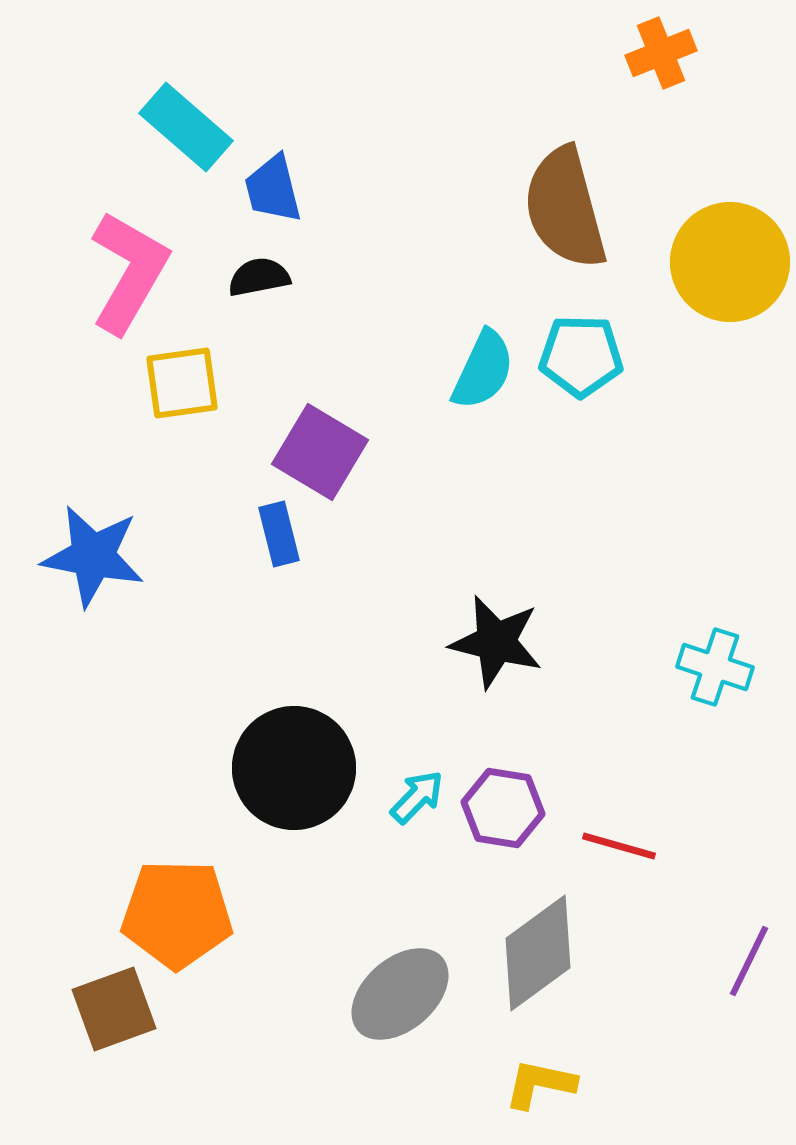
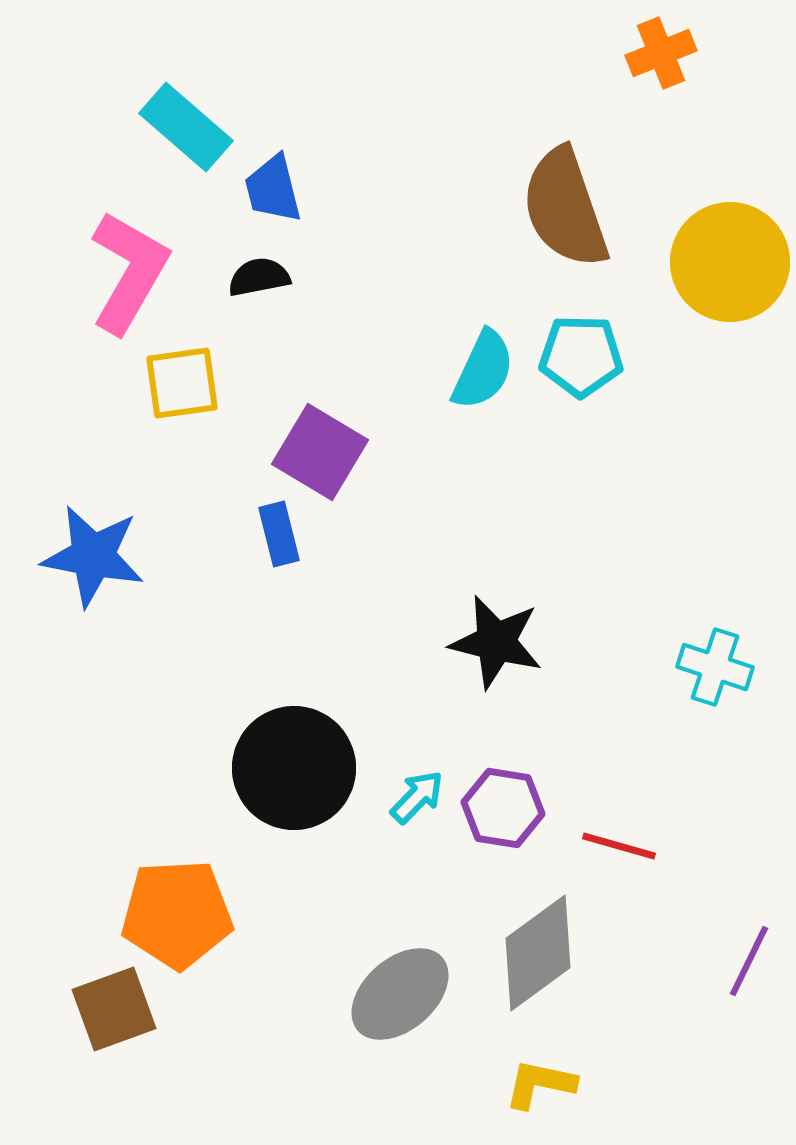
brown semicircle: rotated 4 degrees counterclockwise
orange pentagon: rotated 4 degrees counterclockwise
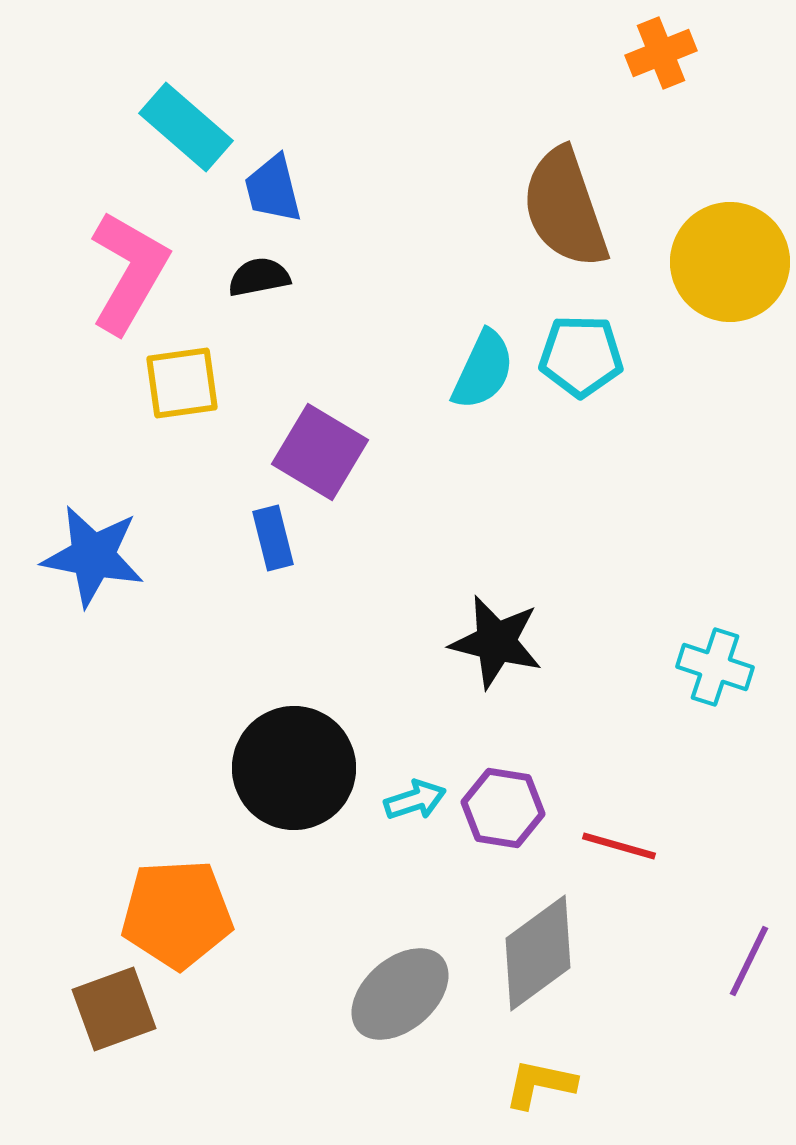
blue rectangle: moved 6 px left, 4 px down
cyan arrow: moved 2 px left, 3 px down; rotated 28 degrees clockwise
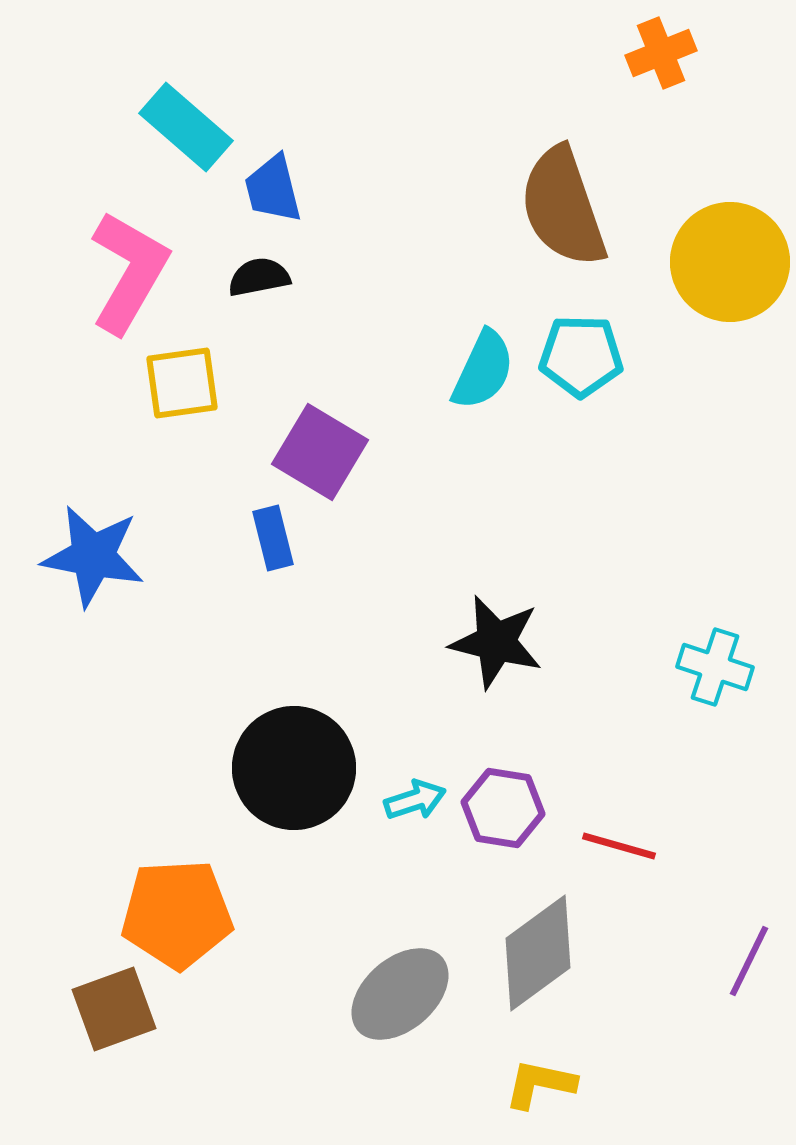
brown semicircle: moved 2 px left, 1 px up
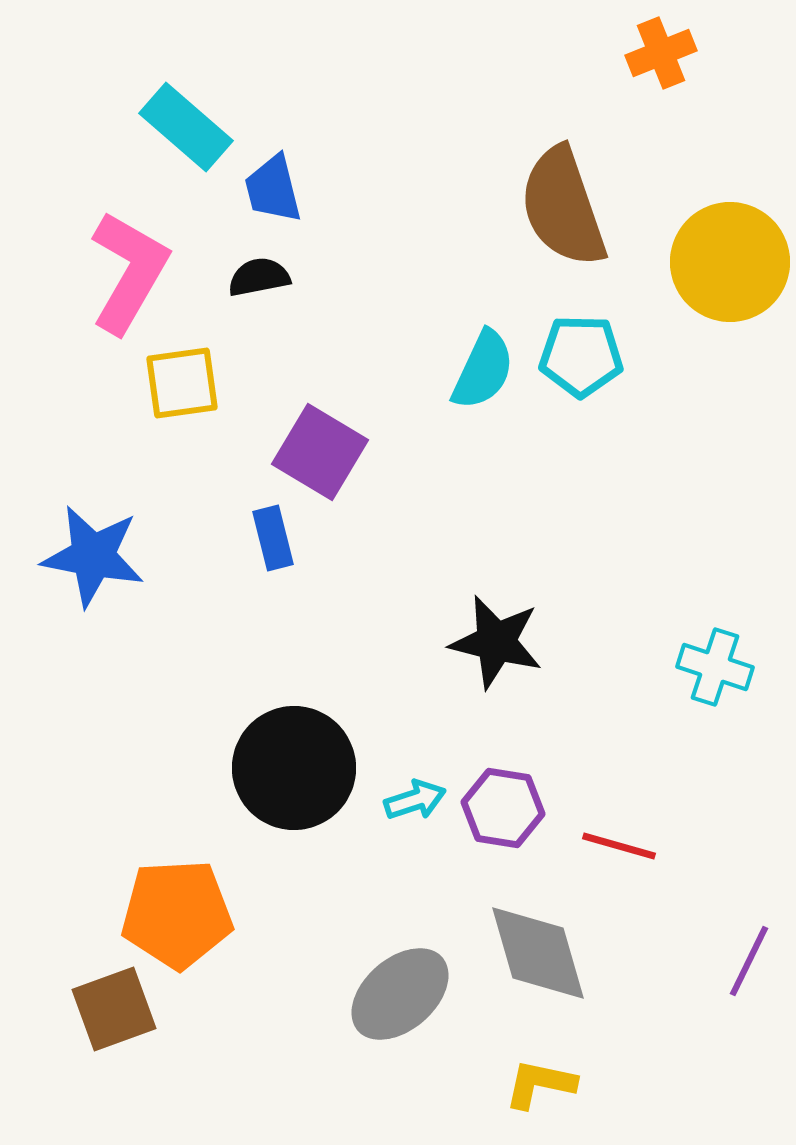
gray diamond: rotated 70 degrees counterclockwise
